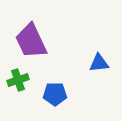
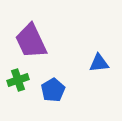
blue pentagon: moved 2 px left, 4 px up; rotated 30 degrees counterclockwise
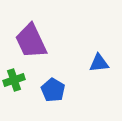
green cross: moved 4 px left
blue pentagon: rotated 10 degrees counterclockwise
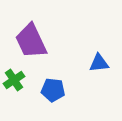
green cross: rotated 15 degrees counterclockwise
blue pentagon: rotated 25 degrees counterclockwise
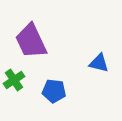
blue triangle: rotated 20 degrees clockwise
blue pentagon: moved 1 px right, 1 px down
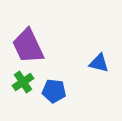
purple trapezoid: moved 3 px left, 5 px down
green cross: moved 9 px right, 2 px down
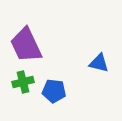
purple trapezoid: moved 2 px left, 1 px up
green cross: rotated 20 degrees clockwise
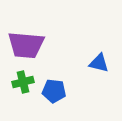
purple trapezoid: rotated 60 degrees counterclockwise
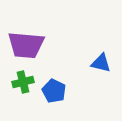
blue triangle: moved 2 px right
blue pentagon: rotated 20 degrees clockwise
